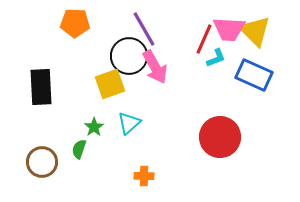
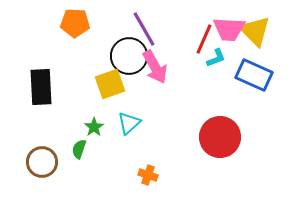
orange cross: moved 4 px right, 1 px up; rotated 18 degrees clockwise
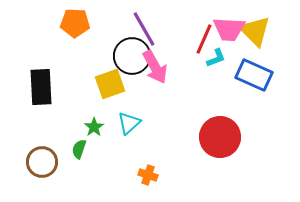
black circle: moved 3 px right
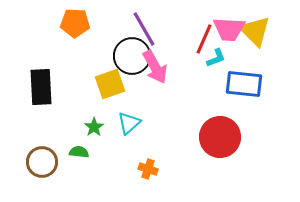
blue rectangle: moved 10 px left, 9 px down; rotated 18 degrees counterclockwise
green semicircle: moved 3 px down; rotated 78 degrees clockwise
orange cross: moved 6 px up
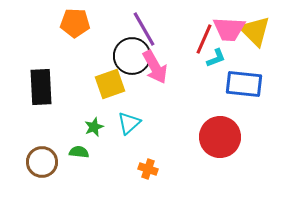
green star: rotated 12 degrees clockwise
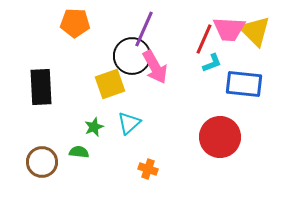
purple line: rotated 54 degrees clockwise
cyan L-shape: moved 4 px left, 5 px down
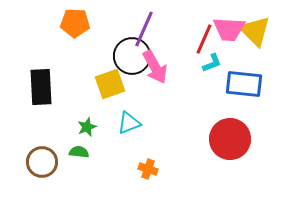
cyan triangle: rotated 20 degrees clockwise
green star: moved 7 px left
red circle: moved 10 px right, 2 px down
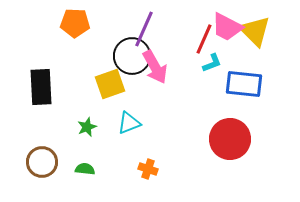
pink trapezoid: moved 2 px left, 2 px up; rotated 24 degrees clockwise
green semicircle: moved 6 px right, 17 px down
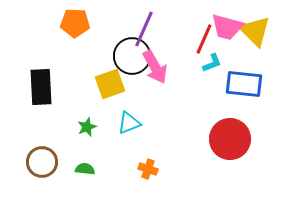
pink trapezoid: rotated 12 degrees counterclockwise
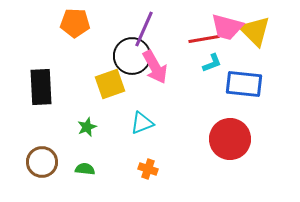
red line: rotated 56 degrees clockwise
cyan triangle: moved 13 px right
